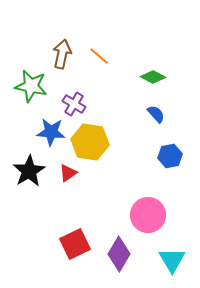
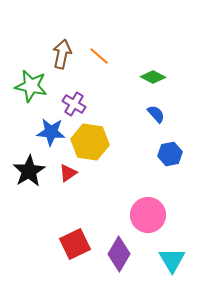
blue hexagon: moved 2 px up
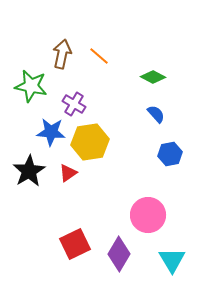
yellow hexagon: rotated 18 degrees counterclockwise
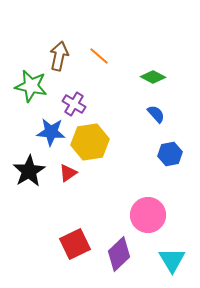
brown arrow: moved 3 px left, 2 px down
purple diamond: rotated 16 degrees clockwise
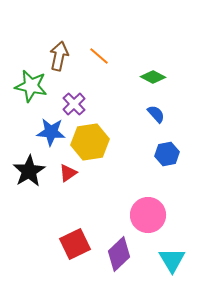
purple cross: rotated 15 degrees clockwise
blue hexagon: moved 3 px left
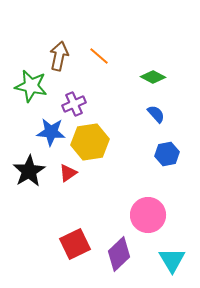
purple cross: rotated 20 degrees clockwise
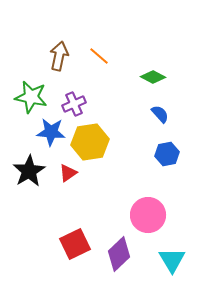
green star: moved 11 px down
blue semicircle: moved 4 px right
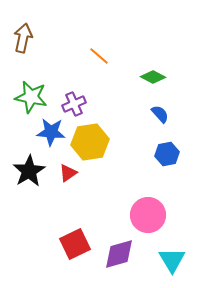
brown arrow: moved 36 px left, 18 px up
purple diamond: rotated 28 degrees clockwise
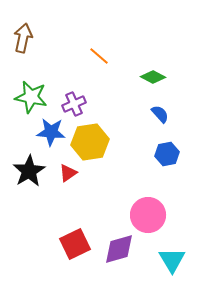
purple diamond: moved 5 px up
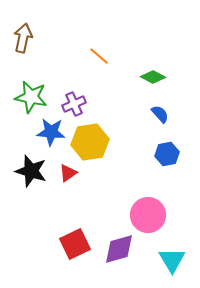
black star: moved 2 px right; rotated 24 degrees counterclockwise
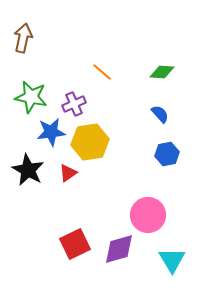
orange line: moved 3 px right, 16 px down
green diamond: moved 9 px right, 5 px up; rotated 25 degrees counterclockwise
blue star: rotated 12 degrees counterclockwise
black star: moved 3 px left, 1 px up; rotated 12 degrees clockwise
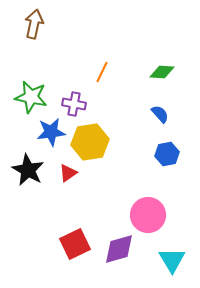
brown arrow: moved 11 px right, 14 px up
orange line: rotated 75 degrees clockwise
purple cross: rotated 35 degrees clockwise
